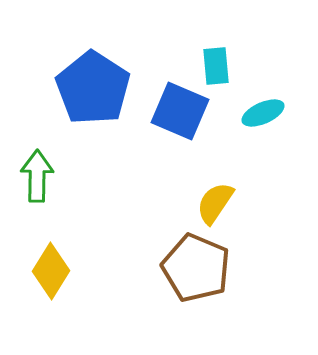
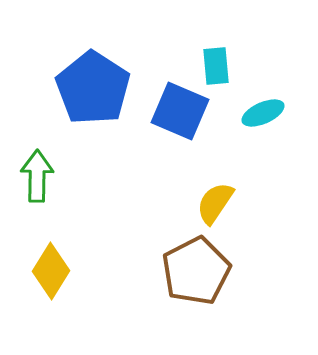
brown pentagon: moved 3 px down; rotated 22 degrees clockwise
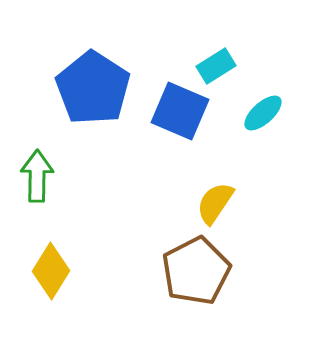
cyan rectangle: rotated 63 degrees clockwise
cyan ellipse: rotated 18 degrees counterclockwise
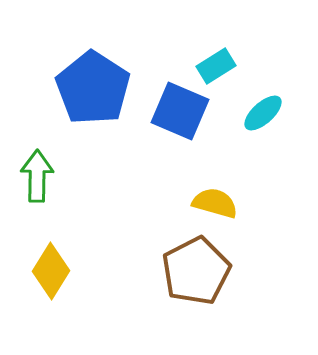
yellow semicircle: rotated 72 degrees clockwise
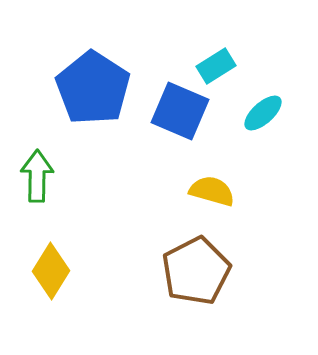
yellow semicircle: moved 3 px left, 12 px up
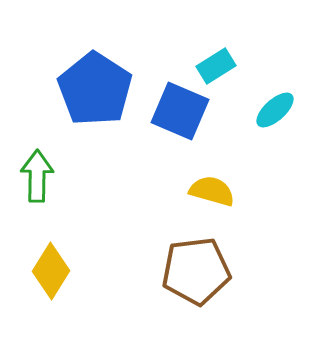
blue pentagon: moved 2 px right, 1 px down
cyan ellipse: moved 12 px right, 3 px up
brown pentagon: rotated 20 degrees clockwise
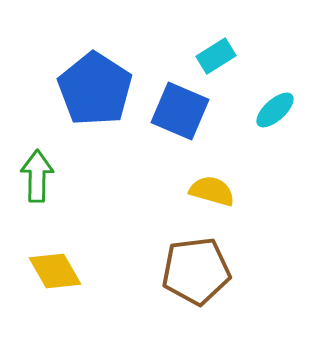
cyan rectangle: moved 10 px up
yellow diamond: moved 4 px right; rotated 62 degrees counterclockwise
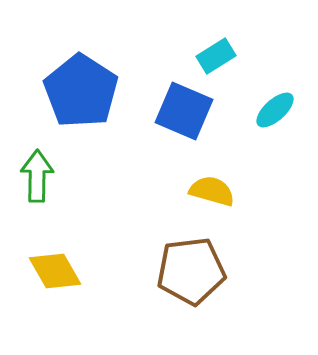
blue pentagon: moved 14 px left, 2 px down
blue square: moved 4 px right
brown pentagon: moved 5 px left
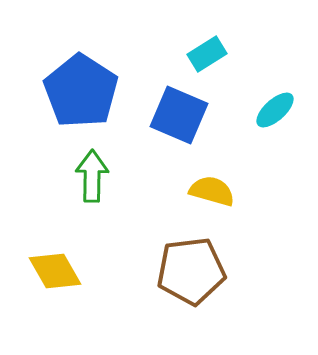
cyan rectangle: moved 9 px left, 2 px up
blue square: moved 5 px left, 4 px down
green arrow: moved 55 px right
